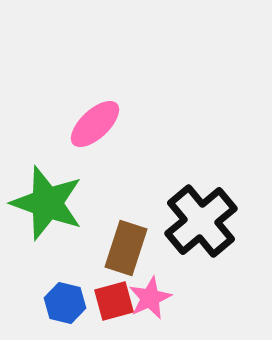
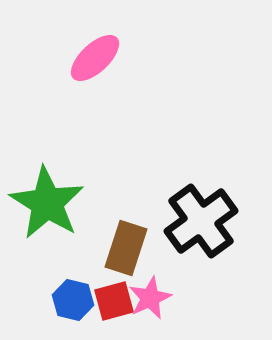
pink ellipse: moved 66 px up
green star: rotated 12 degrees clockwise
black cross: rotated 4 degrees clockwise
blue hexagon: moved 8 px right, 3 px up
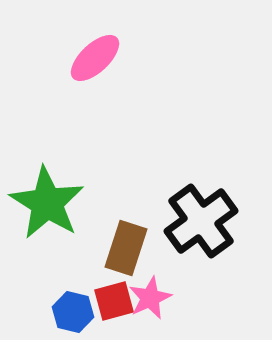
blue hexagon: moved 12 px down
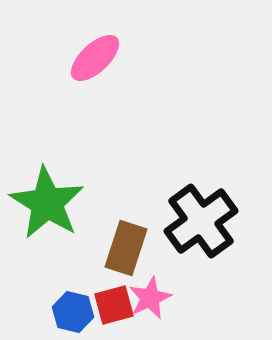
red square: moved 4 px down
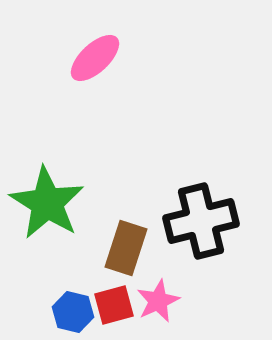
black cross: rotated 22 degrees clockwise
pink star: moved 8 px right, 3 px down
